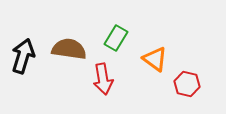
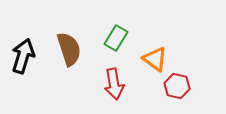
brown semicircle: rotated 64 degrees clockwise
red arrow: moved 11 px right, 5 px down
red hexagon: moved 10 px left, 2 px down
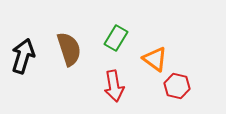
red arrow: moved 2 px down
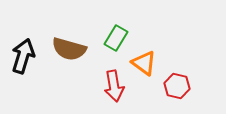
brown semicircle: rotated 124 degrees clockwise
orange triangle: moved 11 px left, 4 px down
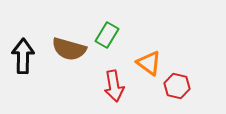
green rectangle: moved 9 px left, 3 px up
black arrow: rotated 16 degrees counterclockwise
orange triangle: moved 5 px right
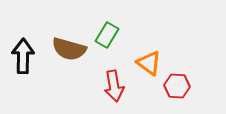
red hexagon: rotated 10 degrees counterclockwise
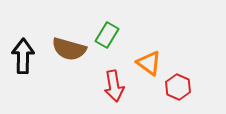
red hexagon: moved 1 px right, 1 px down; rotated 20 degrees clockwise
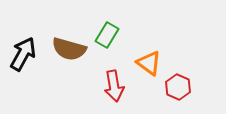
black arrow: moved 2 px up; rotated 28 degrees clockwise
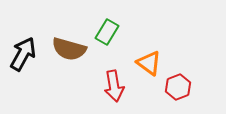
green rectangle: moved 3 px up
red hexagon: rotated 15 degrees clockwise
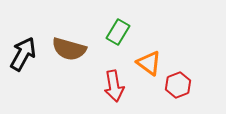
green rectangle: moved 11 px right
red hexagon: moved 2 px up
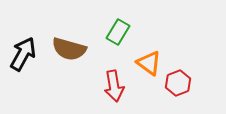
red hexagon: moved 2 px up
